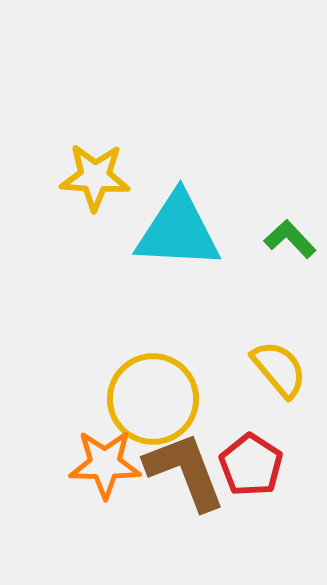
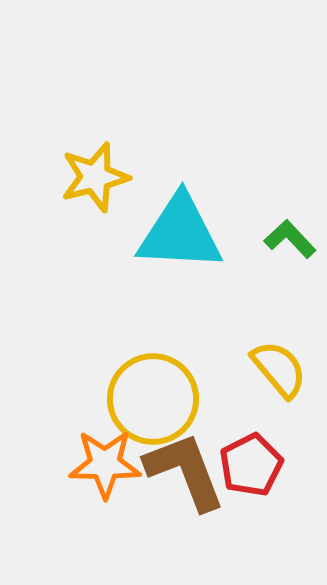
yellow star: rotated 18 degrees counterclockwise
cyan triangle: moved 2 px right, 2 px down
red pentagon: rotated 12 degrees clockwise
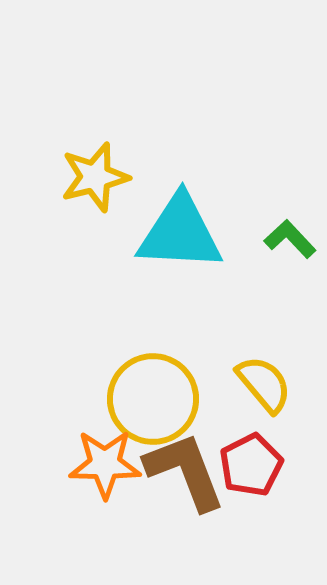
yellow semicircle: moved 15 px left, 15 px down
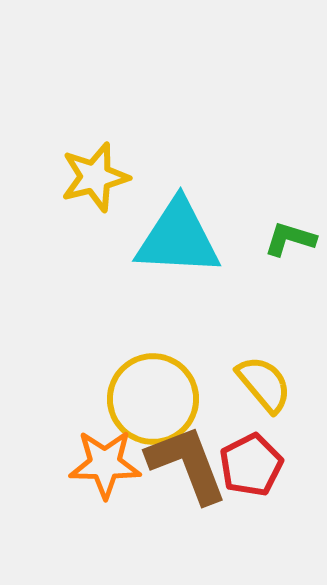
cyan triangle: moved 2 px left, 5 px down
green L-shape: rotated 30 degrees counterclockwise
brown L-shape: moved 2 px right, 7 px up
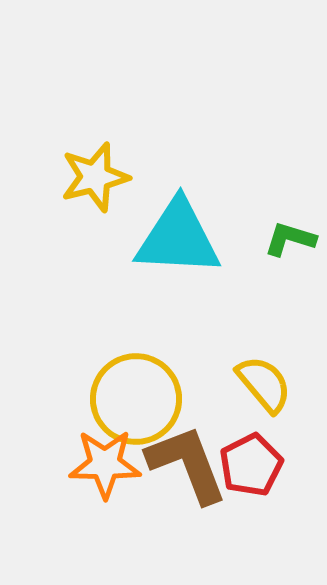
yellow circle: moved 17 px left
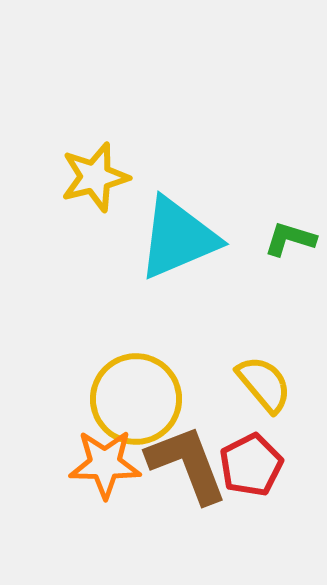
cyan triangle: rotated 26 degrees counterclockwise
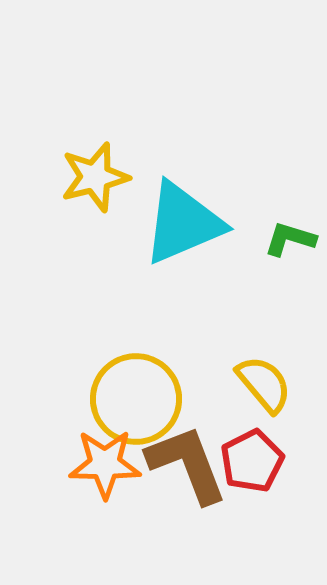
cyan triangle: moved 5 px right, 15 px up
red pentagon: moved 1 px right, 4 px up
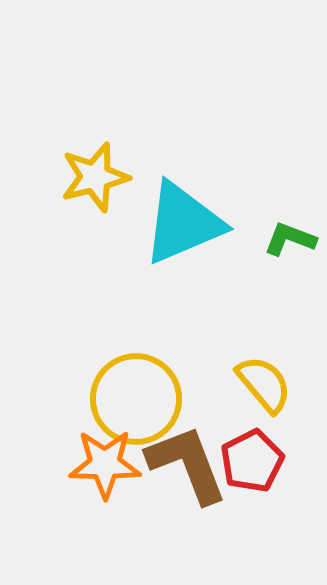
green L-shape: rotated 4 degrees clockwise
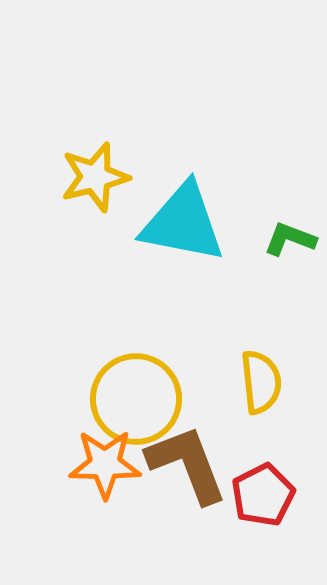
cyan triangle: rotated 34 degrees clockwise
yellow semicircle: moved 3 px left, 2 px up; rotated 34 degrees clockwise
red pentagon: moved 11 px right, 34 px down
